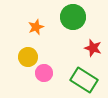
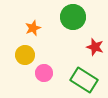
orange star: moved 3 px left, 1 px down
red star: moved 2 px right, 1 px up
yellow circle: moved 3 px left, 2 px up
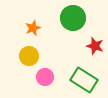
green circle: moved 1 px down
red star: moved 1 px up
yellow circle: moved 4 px right, 1 px down
pink circle: moved 1 px right, 4 px down
